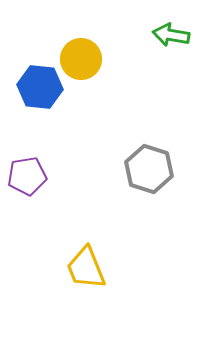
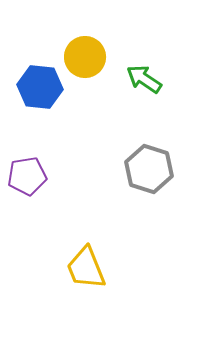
green arrow: moved 27 px left, 44 px down; rotated 24 degrees clockwise
yellow circle: moved 4 px right, 2 px up
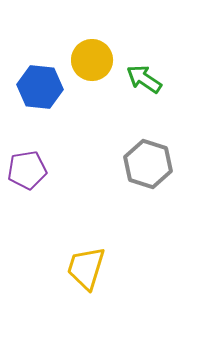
yellow circle: moved 7 px right, 3 px down
gray hexagon: moved 1 px left, 5 px up
purple pentagon: moved 6 px up
yellow trapezoid: rotated 39 degrees clockwise
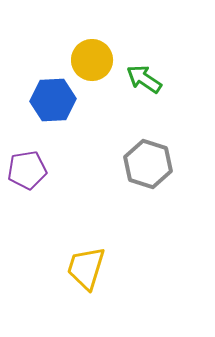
blue hexagon: moved 13 px right, 13 px down; rotated 9 degrees counterclockwise
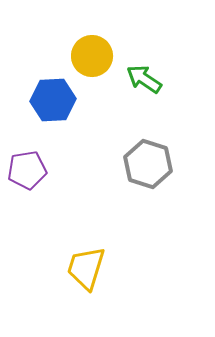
yellow circle: moved 4 px up
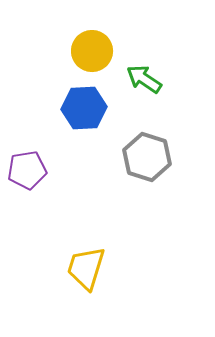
yellow circle: moved 5 px up
blue hexagon: moved 31 px right, 8 px down
gray hexagon: moved 1 px left, 7 px up
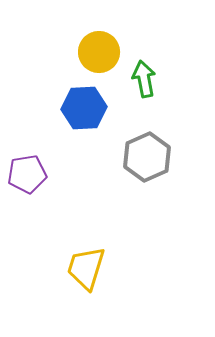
yellow circle: moved 7 px right, 1 px down
green arrow: rotated 45 degrees clockwise
gray hexagon: rotated 18 degrees clockwise
purple pentagon: moved 4 px down
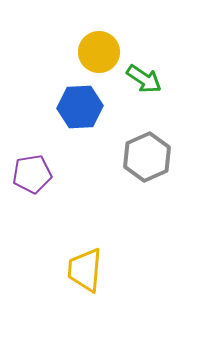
green arrow: rotated 135 degrees clockwise
blue hexagon: moved 4 px left, 1 px up
purple pentagon: moved 5 px right
yellow trapezoid: moved 1 px left, 2 px down; rotated 12 degrees counterclockwise
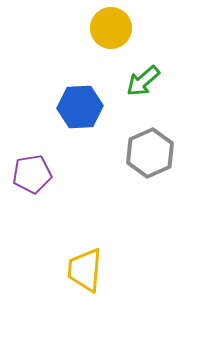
yellow circle: moved 12 px right, 24 px up
green arrow: moved 1 px left, 2 px down; rotated 105 degrees clockwise
gray hexagon: moved 3 px right, 4 px up
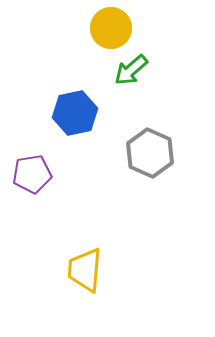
green arrow: moved 12 px left, 11 px up
blue hexagon: moved 5 px left, 6 px down; rotated 9 degrees counterclockwise
gray hexagon: rotated 12 degrees counterclockwise
